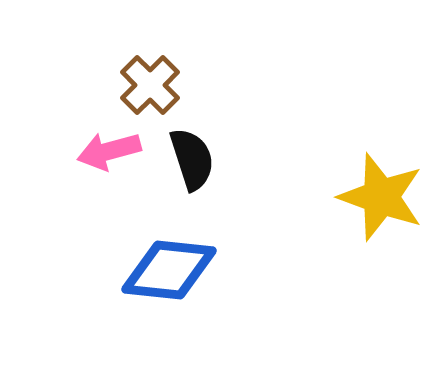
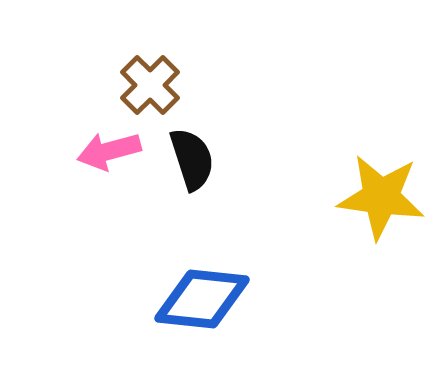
yellow star: rotated 12 degrees counterclockwise
blue diamond: moved 33 px right, 29 px down
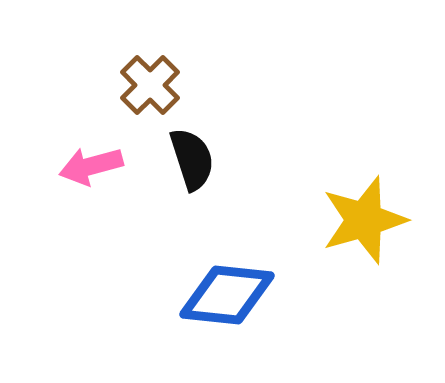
pink arrow: moved 18 px left, 15 px down
yellow star: moved 17 px left, 23 px down; rotated 24 degrees counterclockwise
blue diamond: moved 25 px right, 4 px up
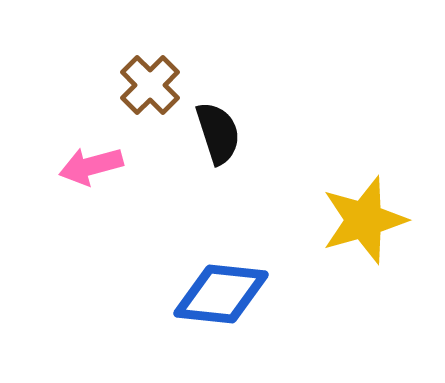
black semicircle: moved 26 px right, 26 px up
blue diamond: moved 6 px left, 1 px up
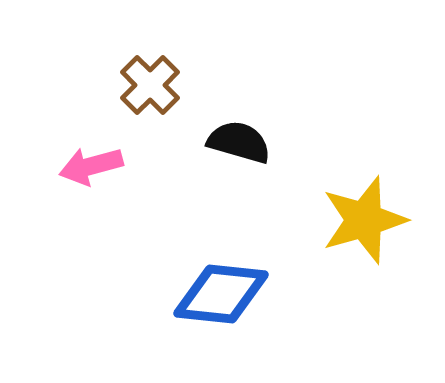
black semicircle: moved 21 px right, 9 px down; rotated 56 degrees counterclockwise
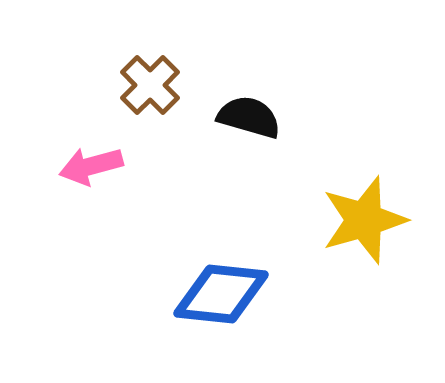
black semicircle: moved 10 px right, 25 px up
